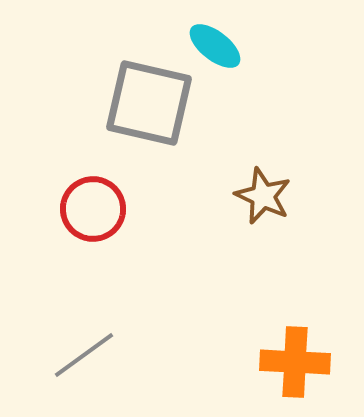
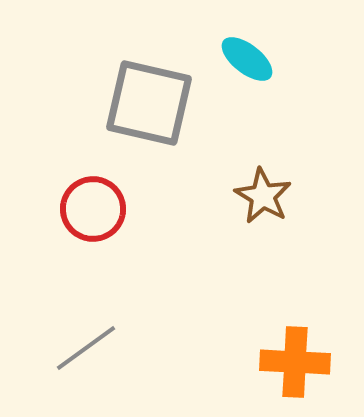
cyan ellipse: moved 32 px right, 13 px down
brown star: rotated 6 degrees clockwise
gray line: moved 2 px right, 7 px up
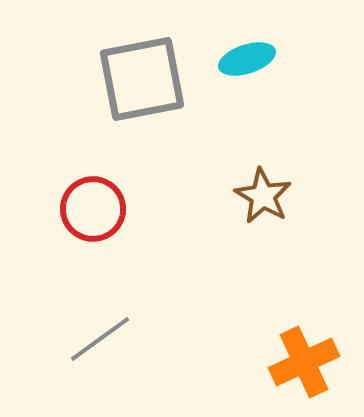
cyan ellipse: rotated 56 degrees counterclockwise
gray square: moved 7 px left, 24 px up; rotated 24 degrees counterclockwise
gray line: moved 14 px right, 9 px up
orange cross: moved 9 px right; rotated 28 degrees counterclockwise
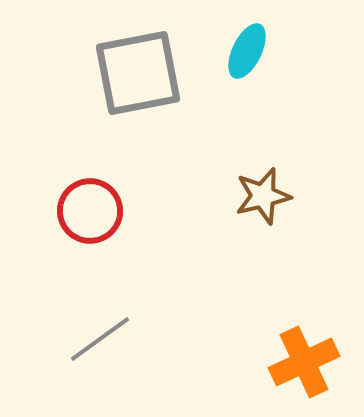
cyan ellipse: moved 8 px up; rotated 46 degrees counterclockwise
gray square: moved 4 px left, 6 px up
brown star: rotated 28 degrees clockwise
red circle: moved 3 px left, 2 px down
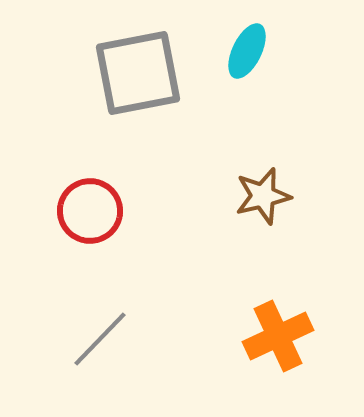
gray line: rotated 10 degrees counterclockwise
orange cross: moved 26 px left, 26 px up
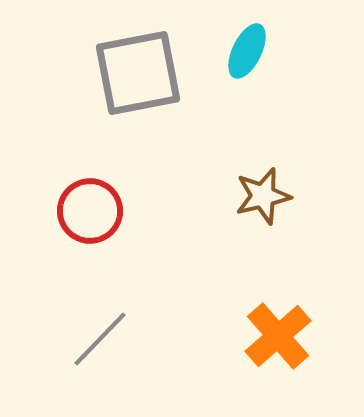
orange cross: rotated 16 degrees counterclockwise
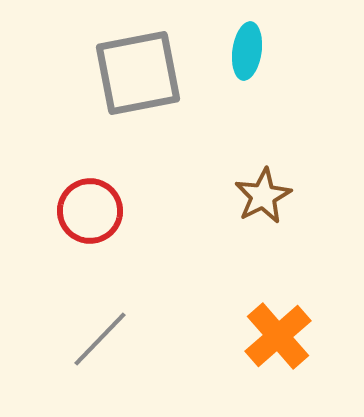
cyan ellipse: rotated 18 degrees counterclockwise
brown star: rotated 14 degrees counterclockwise
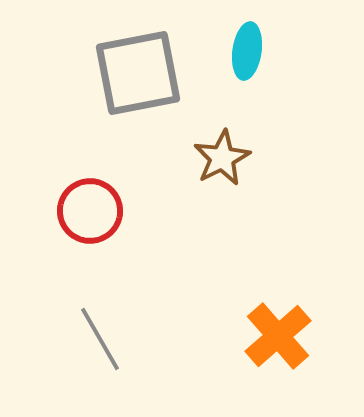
brown star: moved 41 px left, 38 px up
gray line: rotated 74 degrees counterclockwise
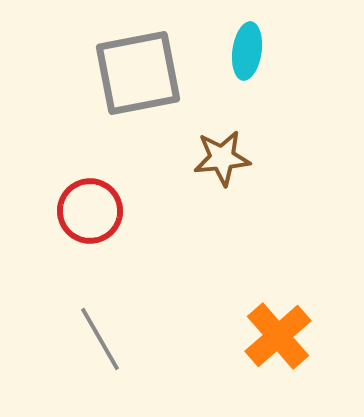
brown star: rotated 22 degrees clockwise
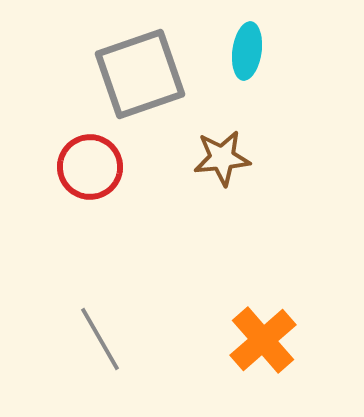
gray square: moved 2 px right, 1 px down; rotated 8 degrees counterclockwise
red circle: moved 44 px up
orange cross: moved 15 px left, 4 px down
